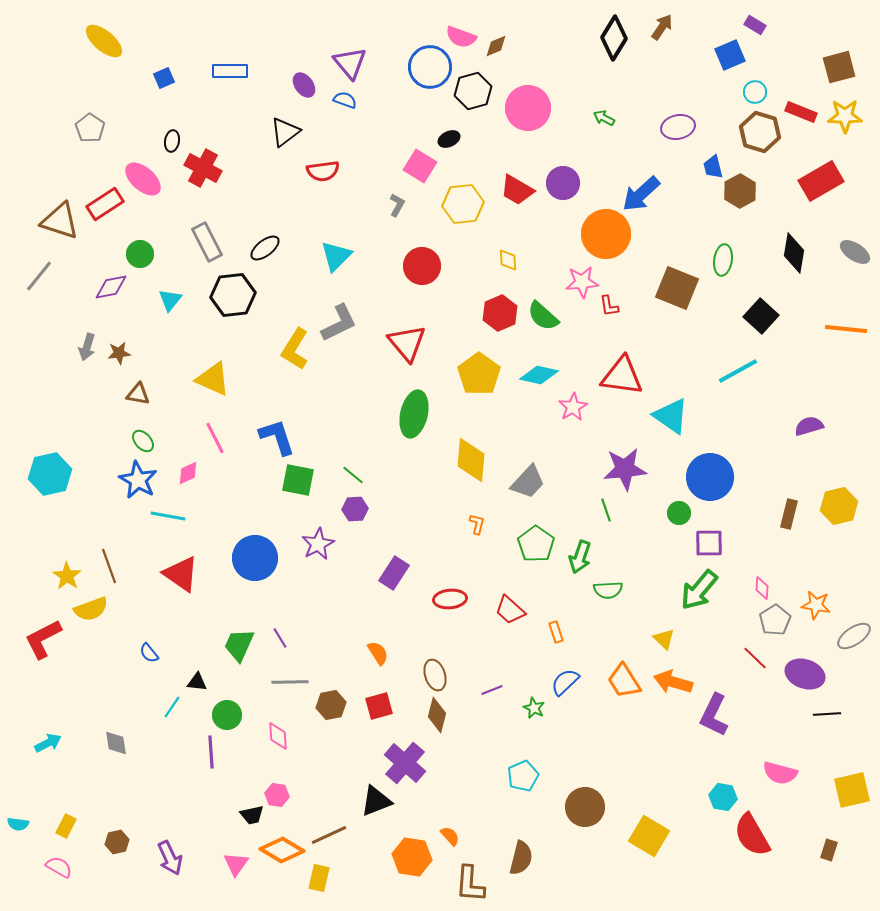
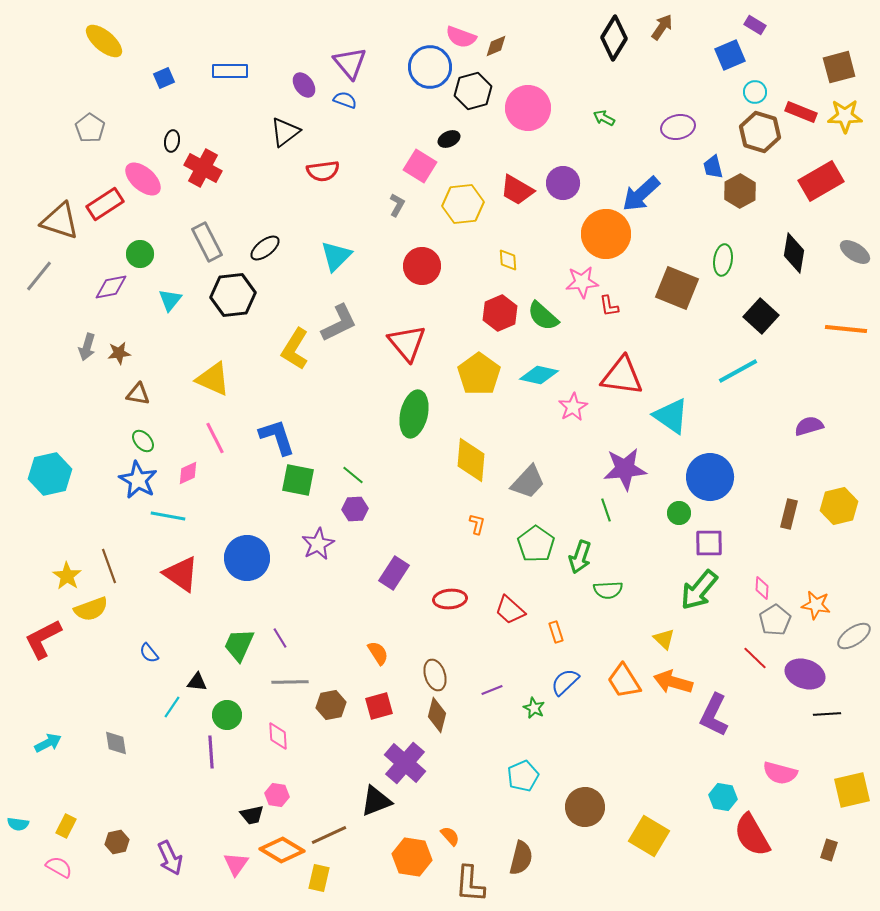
blue circle at (255, 558): moved 8 px left
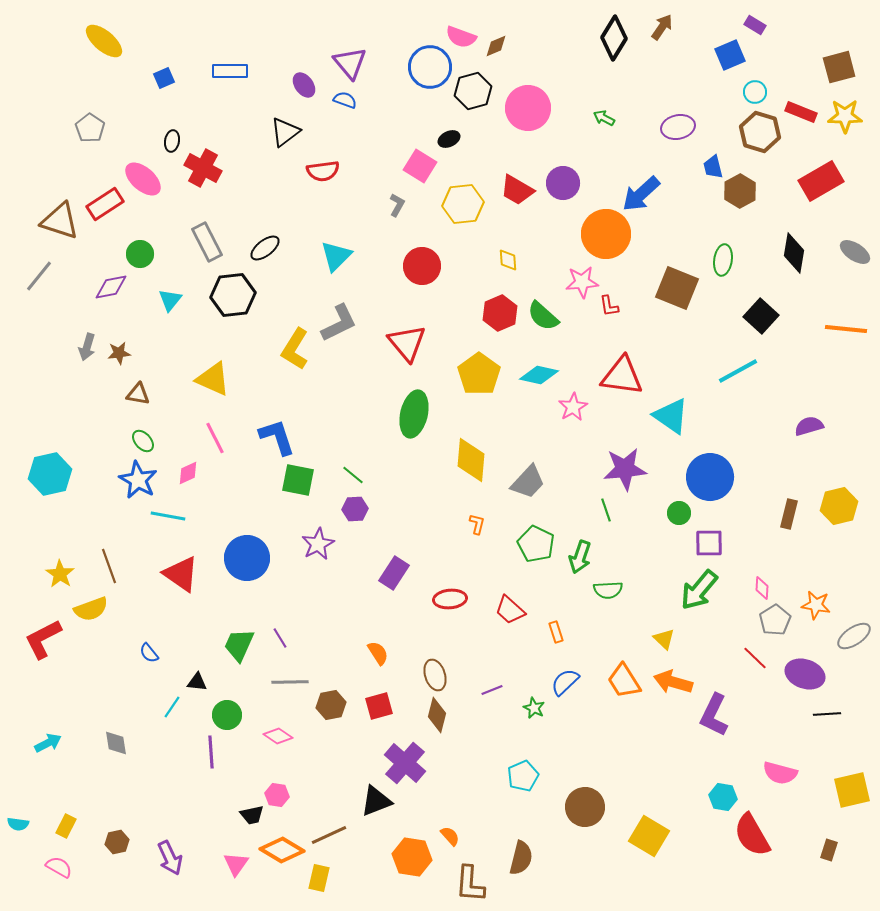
green pentagon at (536, 544): rotated 9 degrees counterclockwise
yellow star at (67, 576): moved 7 px left, 2 px up
pink diamond at (278, 736): rotated 52 degrees counterclockwise
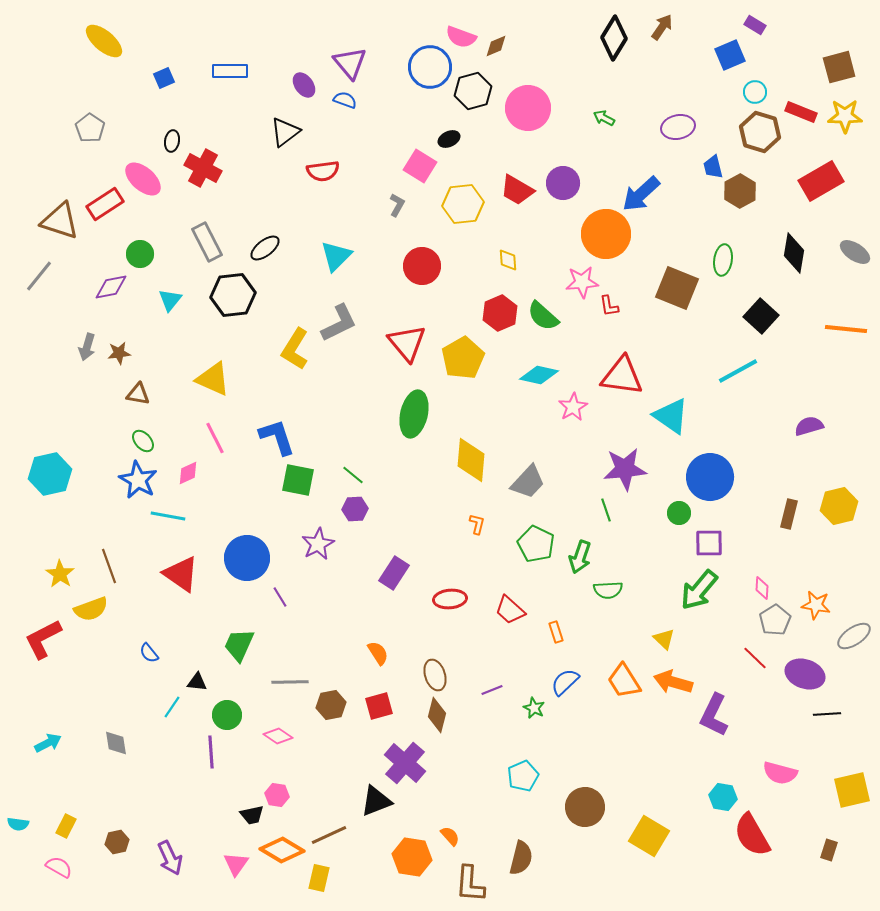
yellow pentagon at (479, 374): moved 16 px left, 16 px up; rotated 6 degrees clockwise
purple line at (280, 638): moved 41 px up
